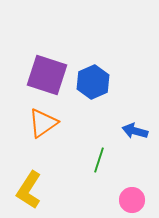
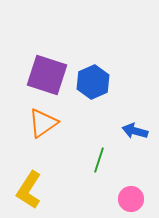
pink circle: moved 1 px left, 1 px up
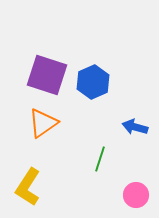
blue arrow: moved 4 px up
green line: moved 1 px right, 1 px up
yellow L-shape: moved 1 px left, 3 px up
pink circle: moved 5 px right, 4 px up
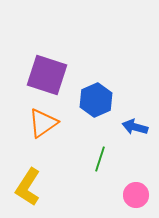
blue hexagon: moved 3 px right, 18 px down
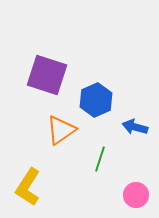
orange triangle: moved 18 px right, 7 px down
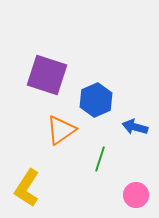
yellow L-shape: moved 1 px left, 1 px down
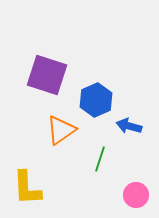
blue arrow: moved 6 px left, 1 px up
yellow L-shape: rotated 36 degrees counterclockwise
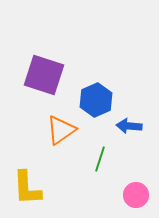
purple square: moved 3 px left
blue arrow: rotated 10 degrees counterclockwise
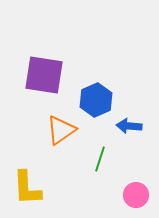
purple square: rotated 9 degrees counterclockwise
